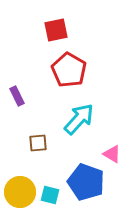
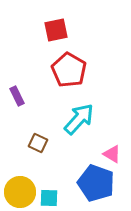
brown square: rotated 30 degrees clockwise
blue pentagon: moved 10 px right, 1 px down
cyan square: moved 1 px left, 3 px down; rotated 12 degrees counterclockwise
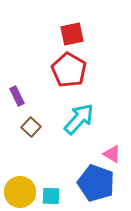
red square: moved 16 px right, 4 px down
brown square: moved 7 px left, 16 px up; rotated 18 degrees clockwise
cyan square: moved 2 px right, 2 px up
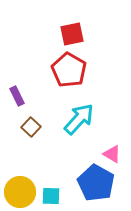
blue pentagon: rotated 9 degrees clockwise
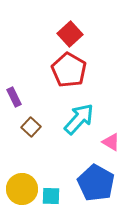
red square: moved 2 px left; rotated 30 degrees counterclockwise
purple rectangle: moved 3 px left, 1 px down
pink triangle: moved 1 px left, 12 px up
yellow circle: moved 2 px right, 3 px up
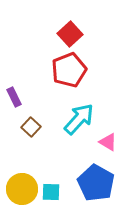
red pentagon: rotated 20 degrees clockwise
pink triangle: moved 3 px left
cyan square: moved 4 px up
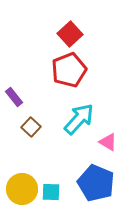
purple rectangle: rotated 12 degrees counterclockwise
blue pentagon: rotated 6 degrees counterclockwise
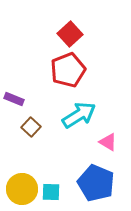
red pentagon: moved 1 px left
purple rectangle: moved 2 px down; rotated 30 degrees counterclockwise
cyan arrow: moved 4 px up; rotated 16 degrees clockwise
